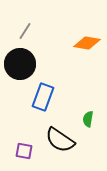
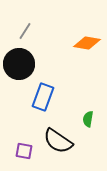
black circle: moved 1 px left
black semicircle: moved 2 px left, 1 px down
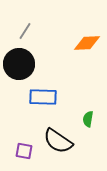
orange diamond: rotated 12 degrees counterclockwise
blue rectangle: rotated 72 degrees clockwise
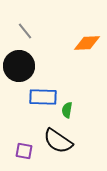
gray line: rotated 72 degrees counterclockwise
black circle: moved 2 px down
green semicircle: moved 21 px left, 9 px up
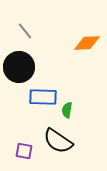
black circle: moved 1 px down
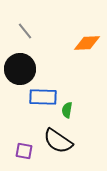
black circle: moved 1 px right, 2 px down
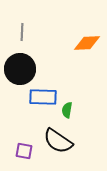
gray line: moved 3 px left, 1 px down; rotated 42 degrees clockwise
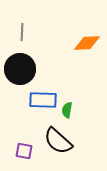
blue rectangle: moved 3 px down
black semicircle: rotated 8 degrees clockwise
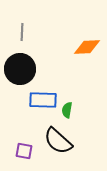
orange diamond: moved 4 px down
